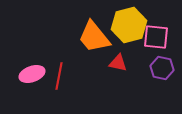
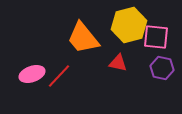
orange trapezoid: moved 11 px left, 1 px down
red line: rotated 32 degrees clockwise
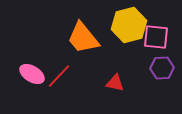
red triangle: moved 3 px left, 20 px down
purple hexagon: rotated 15 degrees counterclockwise
pink ellipse: rotated 50 degrees clockwise
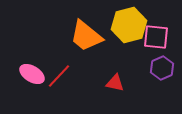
orange trapezoid: moved 3 px right, 2 px up; rotated 12 degrees counterclockwise
purple hexagon: rotated 20 degrees counterclockwise
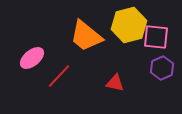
pink ellipse: moved 16 px up; rotated 70 degrees counterclockwise
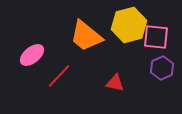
pink ellipse: moved 3 px up
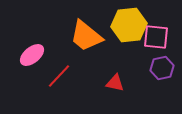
yellow hexagon: rotated 8 degrees clockwise
purple hexagon: rotated 10 degrees clockwise
